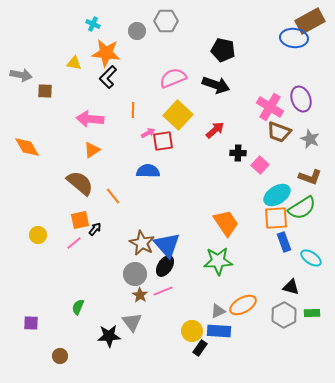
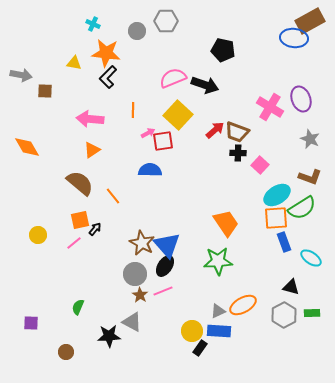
black arrow at (216, 85): moved 11 px left
brown trapezoid at (279, 132): moved 42 px left
blue semicircle at (148, 171): moved 2 px right, 1 px up
gray triangle at (132, 322): rotated 25 degrees counterclockwise
brown circle at (60, 356): moved 6 px right, 4 px up
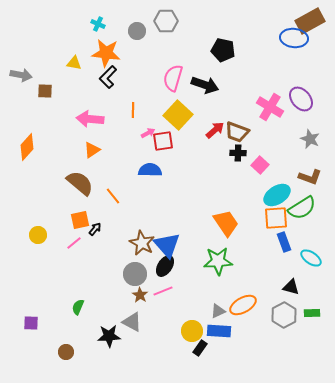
cyan cross at (93, 24): moved 5 px right
pink semicircle at (173, 78): rotated 52 degrees counterclockwise
purple ellipse at (301, 99): rotated 20 degrees counterclockwise
orange diamond at (27, 147): rotated 72 degrees clockwise
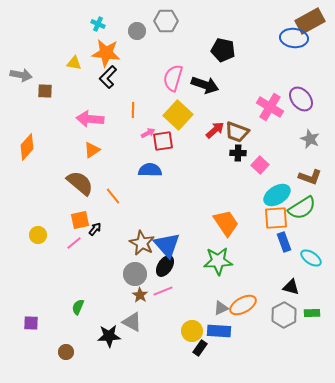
gray triangle at (218, 311): moved 3 px right, 3 px up
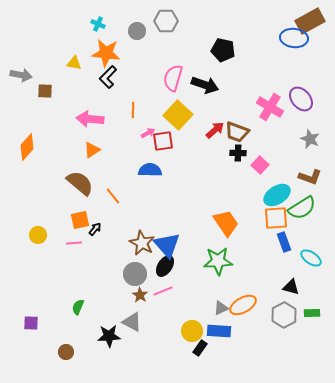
pink line at (74, 243): rotated 35 degrees clockwise
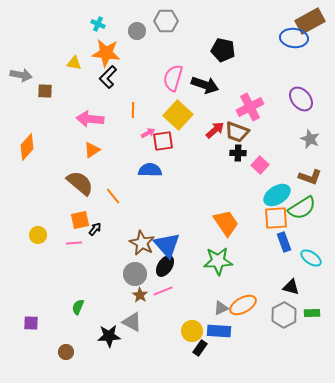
pink cross at (270, 107): moved 20 px left; rotated 32 degrees clockwise
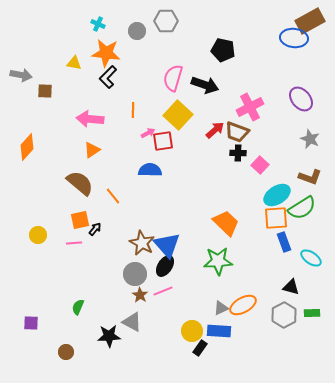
orange trapezoid at (226, 223): rotated 12 degrees counterclockwise
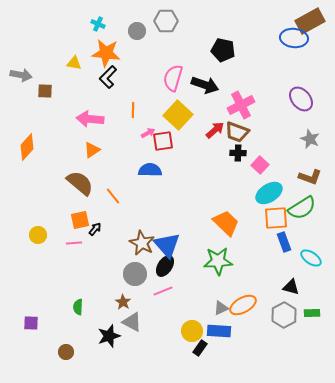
pink cross at (250, 107): moved 9 px left, 2 px up
cyan ellipse at (277, 195): moved 8 px left, 2 px up
brown star at (140, 295): moved 17 px left, 7 px down
green semicircle at (78, 307): rotated 21 degrees counterclockwise
black star at (109, 336): rotated 15 degrees counterclockwise
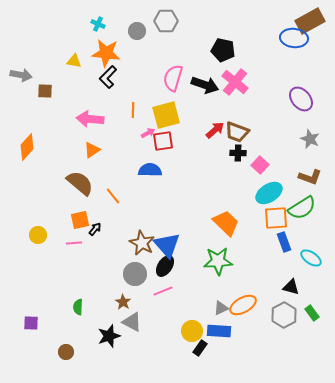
yellow triangle at (74, 63): moved 2 px up
pink cross at (241, 105): moved 6 px left, 23 px up; rotated 24 degrees counterclockwise
yellow square at (178, 115): moved 12 px left; rotated 32 degrees clockwise
green rectangle at (312, 313): rotated 56 degrees clockwise
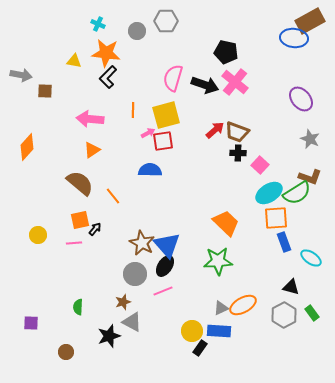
black pentagon at (223, 50): moved 3 px right, 2 px down
green semicircle at (302, 208): moved 5 px left, 15 px up
brown star at (123, 302): rotated 21 degrees clockwise
